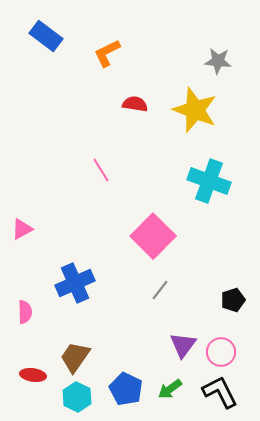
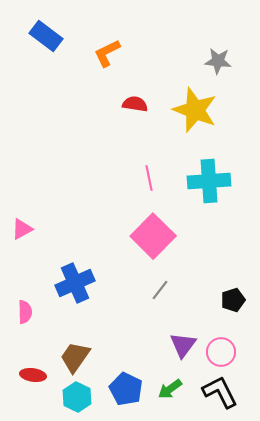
pink line: moved 48 px right, 8 px down; rotated 20 degrees clockwise
cyan cross: rotated 24 degrees counterclockwise
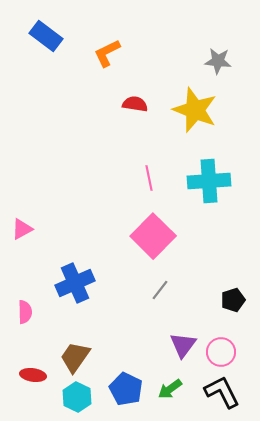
black L-shape: moved 2 px right
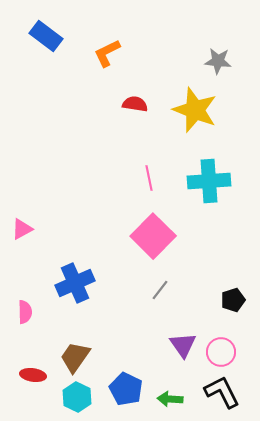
purple triangle: rotated 12 degrees counterclockwise
green arrow: moved 10 px down; rotated 40 degrees clockwise
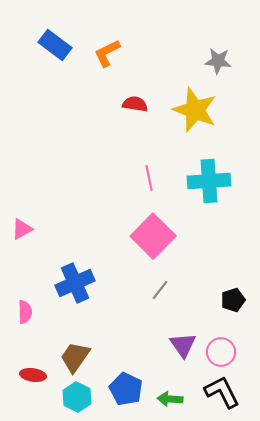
blue rectangle: moved 9 px right, 9 px down
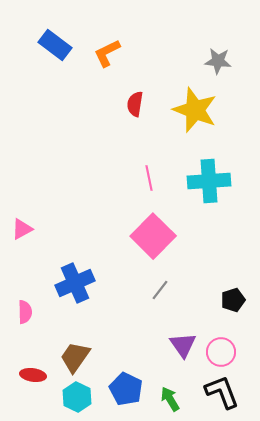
red semicircle: rotated 90 degrees counterclockwise
black L-shape: rotated 6 degrees clockwise
green arrow: rotated 55 degrees clockwise
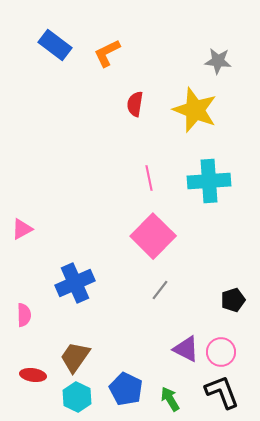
pink semicircle: moved 1 px left, 3 px down
purple triangle: moved 3 px right, 4 px down; rotated 28 degrees counterclockwise
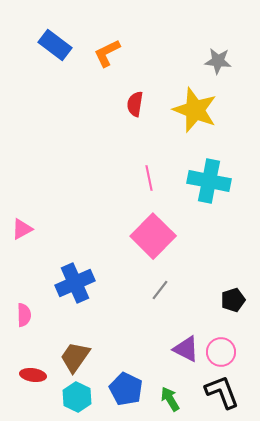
cyan cross: rotated 15 degrees clockwise
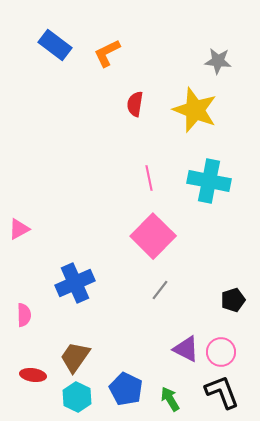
pink triangle: moved 3 px left
